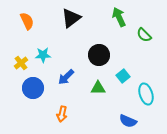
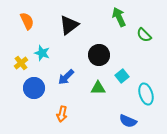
black triangle: moved 2 px left, 7 px down
cyan star: moved 1 px left, 2 px up; rotated 21 degrees clockwise
cyan square: moved 1 px left
blue circle: moved 1 px right
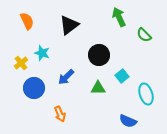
orange arrow: moved 2 px left; rotated 35 degrees counterclockwise
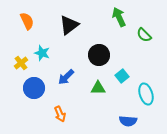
blue semicircle: rotated 18 degrees counterclockwise
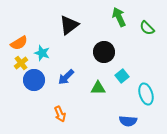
orange semicircle: moved 8 px left, 22 px down; rotated 84 degrees clockwise
green semicircle: moved 3 px right, 7 px up
black circle: moved 5 px right, 3 px up
blue circle: moved 8 px up
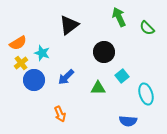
orange semicircle: moved 1 px left
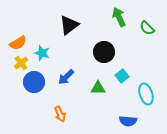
blue circle: moved 2 px down
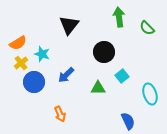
green arrow: rotated 18 degrees clockwise
black triangle: rotated 15 degrees counterclockwise
cyan star: moved 1 px down
blue arrow: moved 2 px up
cyan ellipse: moved 4 px right
blue semicircle: rotated 120 degrees counterclockwise
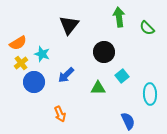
cyan ellipse: rotated 15 degrees clockwise
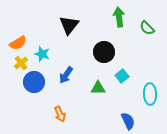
blue arrow: rotated 12 degrees counterclockwise
